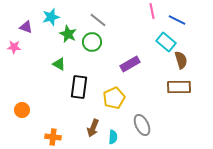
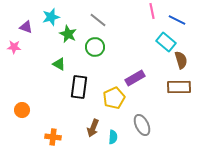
green circle: moved 3 px right, 5 px down
purple rectangle: moved 5 px right, 14 px down
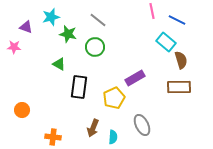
green star: rotated 12 degrees counterclockwise
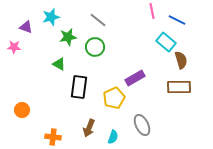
green star: moved 3 px down; rotated 24 degrees counterclockwise
brown arrow: moved 4 px left
cyan semicircle: rotated 16 degrees clockwise
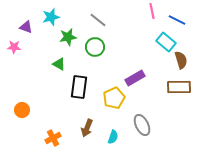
brown arrow: moved 2 px left
orange cross: moved 1 px down; rotated 35 degrees counterclockwise
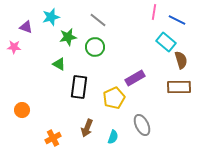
pink line: moved 2 px right, 1 px down; rotated 21 degrees clockwise
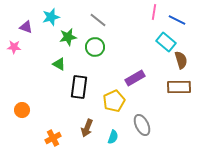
yellow pentagon: moved 3 px down
